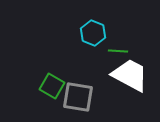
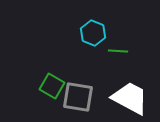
white trapezoid: moved 23 px down
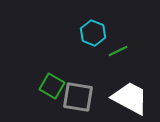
green line: rotated 30 degrees counterclockwise
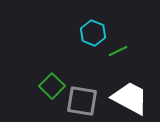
green square: rotated 15 degrees clockwise
gray square: moved 4 px right, 4 px down
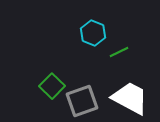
green line: moved 1 px right, 1 px down
gray square: rotated 28 degrees counterclockwise
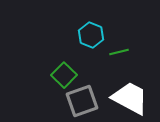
cyan hexagon: moved 2 px left, 2 px down
green line: rotated 12 degrees clockwise
green square: moved 12 px right, 11 px up
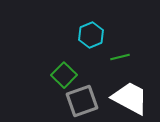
cyan hexagon: rotated 15 degrees clockwise
green line: moved 1 px right, 5 px down
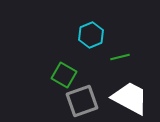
green square: rotated 15 degrees counterclockwise
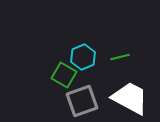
cyan hexagon: moved 8 px left, 22 px down
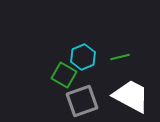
white trapezoid: moved 1 px right, 2 px up
